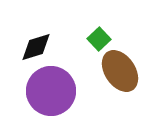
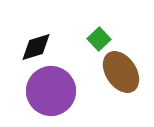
brown ellipse: moved 1 px right, 1 px down
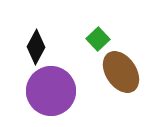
green square: moved 1 px left
black diamond: rotated 44 degrees counterclockwise
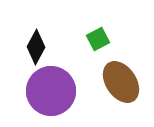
green square: rotated 15 degrees clockwise
brown ellipse: moved 10 px down
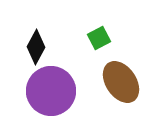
green square: moved 1 px right, 1 px up
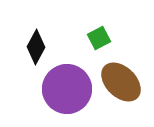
brown ellipse: rotated 12 degrees counterclockwise
purple circle: moved 16 px right, 2 px up
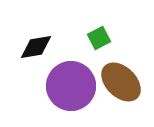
black diamond: rotated 52 degrees clockwise
purple circle: moved 4 px right, 3 px up
